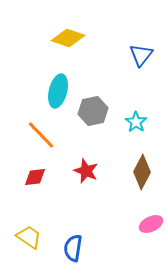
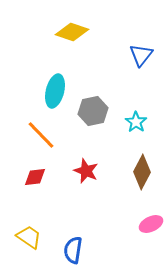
yellow diamond: moved 4 px right, 6 px up
cyan ellipse: moved 3 px left
blue semicircle: moved 2 px down
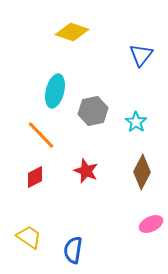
red diamond: rotated 20 degrees counterclockwise
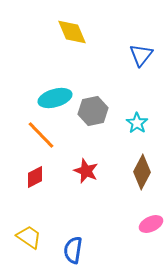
yellow diamond: rotated 48 degrees clockwise
cyan ellipse: moved 7 px down; rotated 60 degrees clockwise
cyan star: moved 1 px right, 1 px down
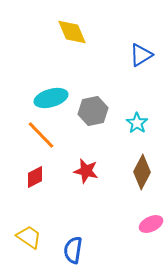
blue triangle: rotated 20 degrees clockwise
cyan ellipse: moved 4 px left
red star: rotated 10 degrees counterclockwise
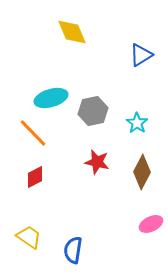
orange line: moved 8 px left, 2 px up
red star: moved 11 px right, 9 px up
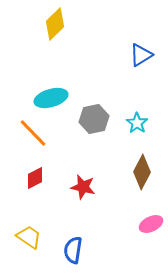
yellow diamond: moved 17 px left, 8 px up; rotated 68 degrees clockwise
gray hexagon: moved 1 px right, 8 px down
red star: moved 14 px left, 25 px down
red diamond: moved 1 px down
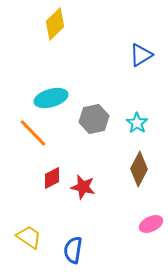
brown diamond: moved 3 px left, 3 px up
red diamond: moved 17 px right
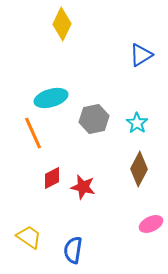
yellow diamond: moved 7 px right; rotated 20 degrees counterclockwise
orange line: rotated 20 degrees clockwise
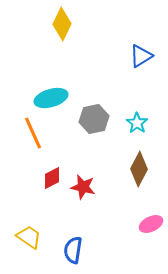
blue triangle: moved 1 px down
